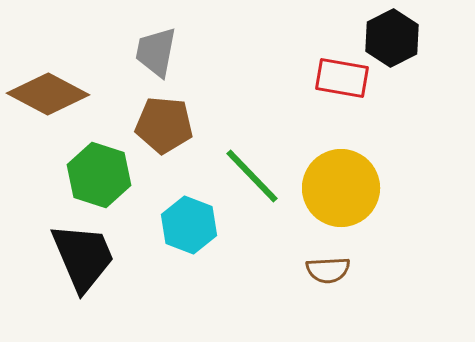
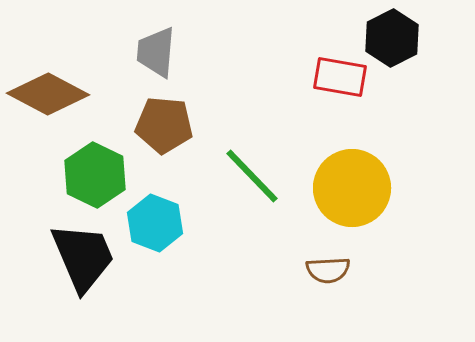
gray trapezoid: rotated 6 degrees counterclockwise
red rectangle: moved 2 px left, 1 px up
green hexagon: moved 4 px left; rotated 8 degrees clockwise
yellow circle: moved 11 px right
cyan hexagon: moved 34 px left, 2 px up
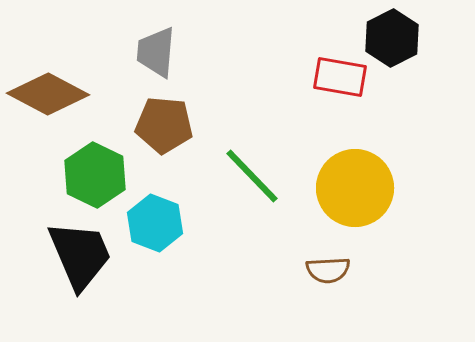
yellow circle: moved 3 px right
black trapezoid: moved 3 px left, 2 px up
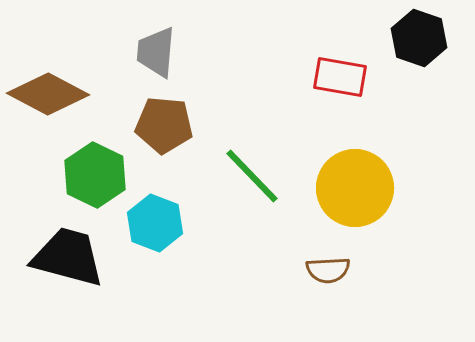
black hexagon: moved 27 px right; rotated 14 degrees counterclockwise
black trapezoid: moved 12 px left, 2 px down; rotated 52 degrees counterclockwise
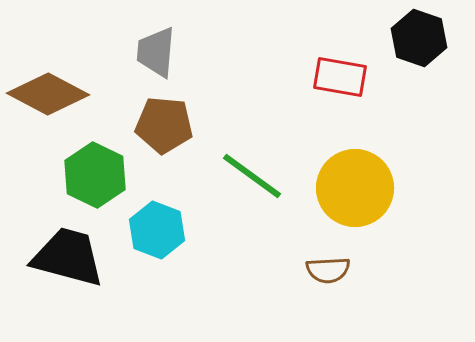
green line: rotated 10 degrees counterclockwise
cyan hexagon: moved 2 px right, 7 px down
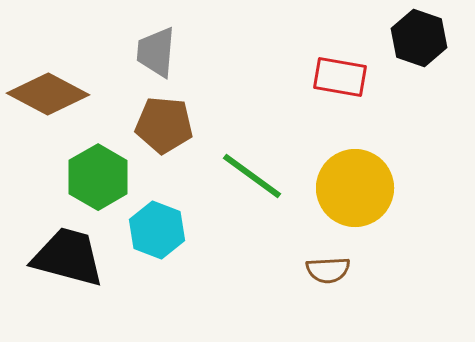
green hexagon: moved 3 px right, 2 px down; rotated 4 degrees clockwise
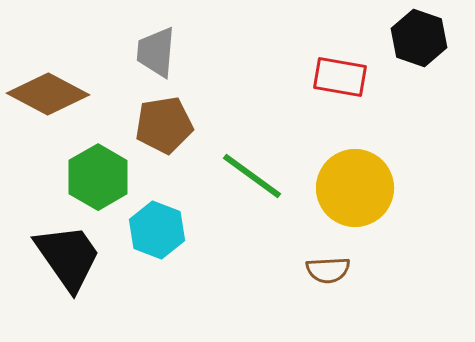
brown pentagon: rotated 14 degrees counterclockwise
black trapezoid: rotated 40 degrees clockwise
